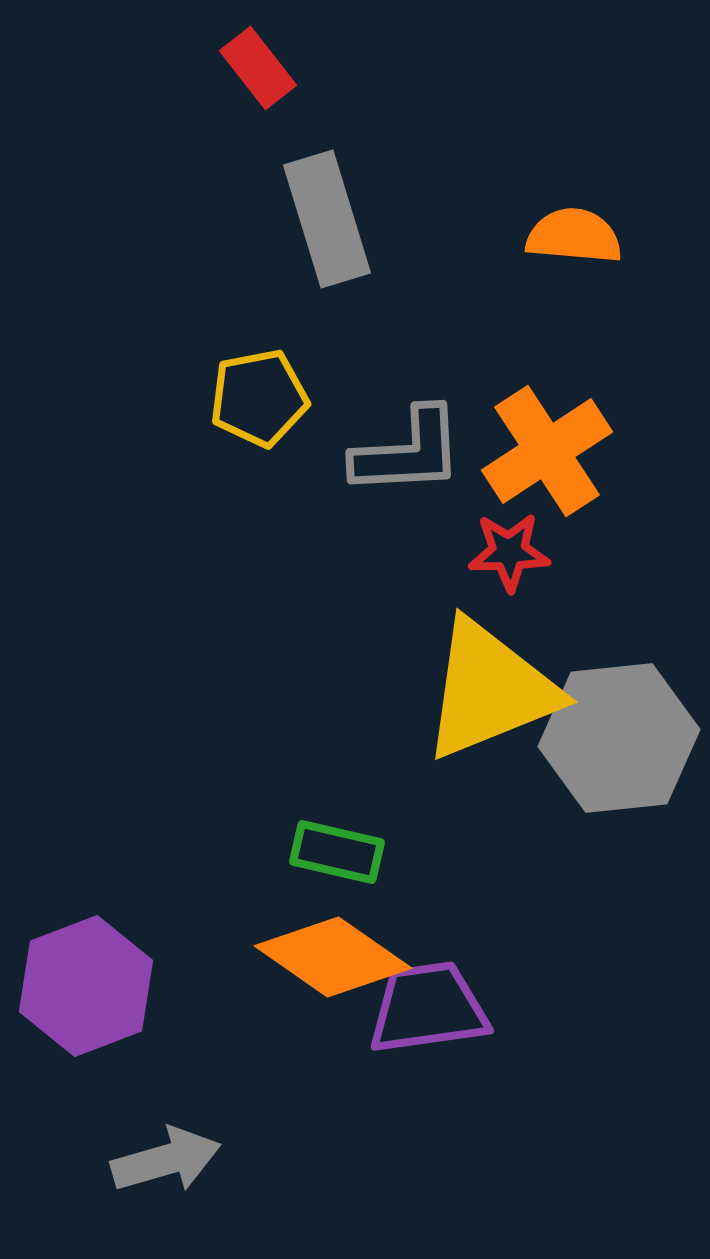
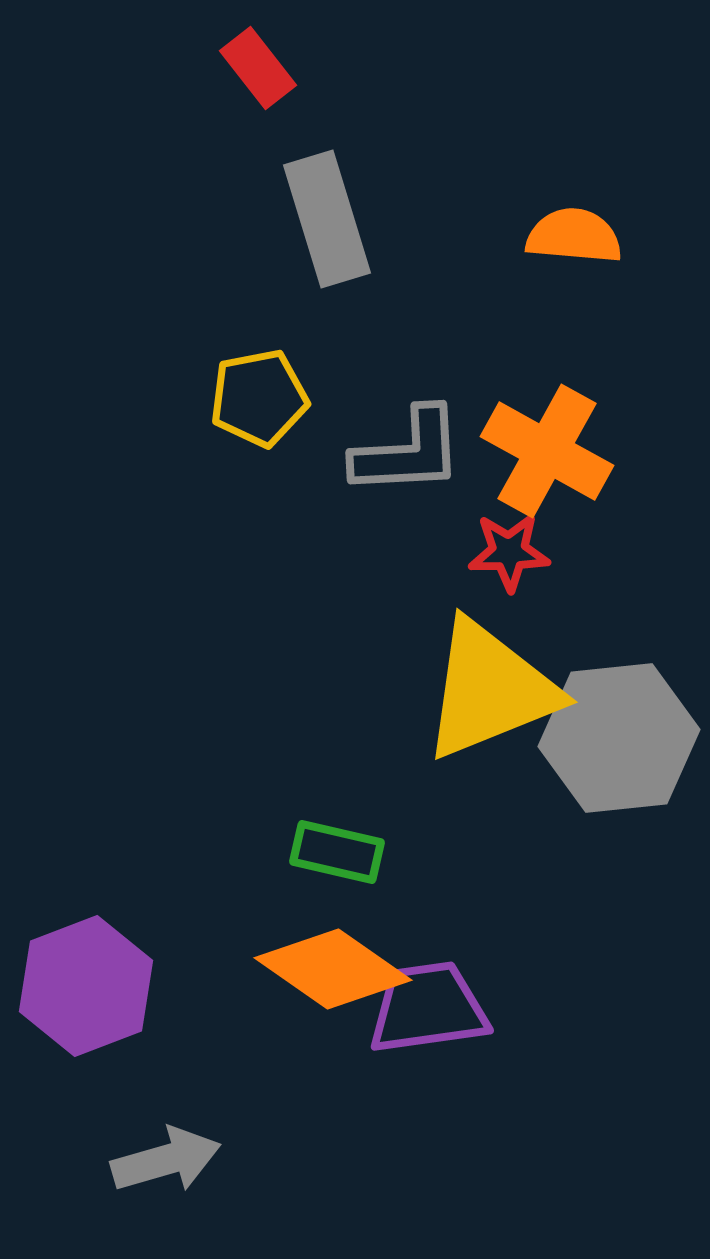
orange cross: rotated 28 degrees counterclockwise
orange diamond: moved 12 px down
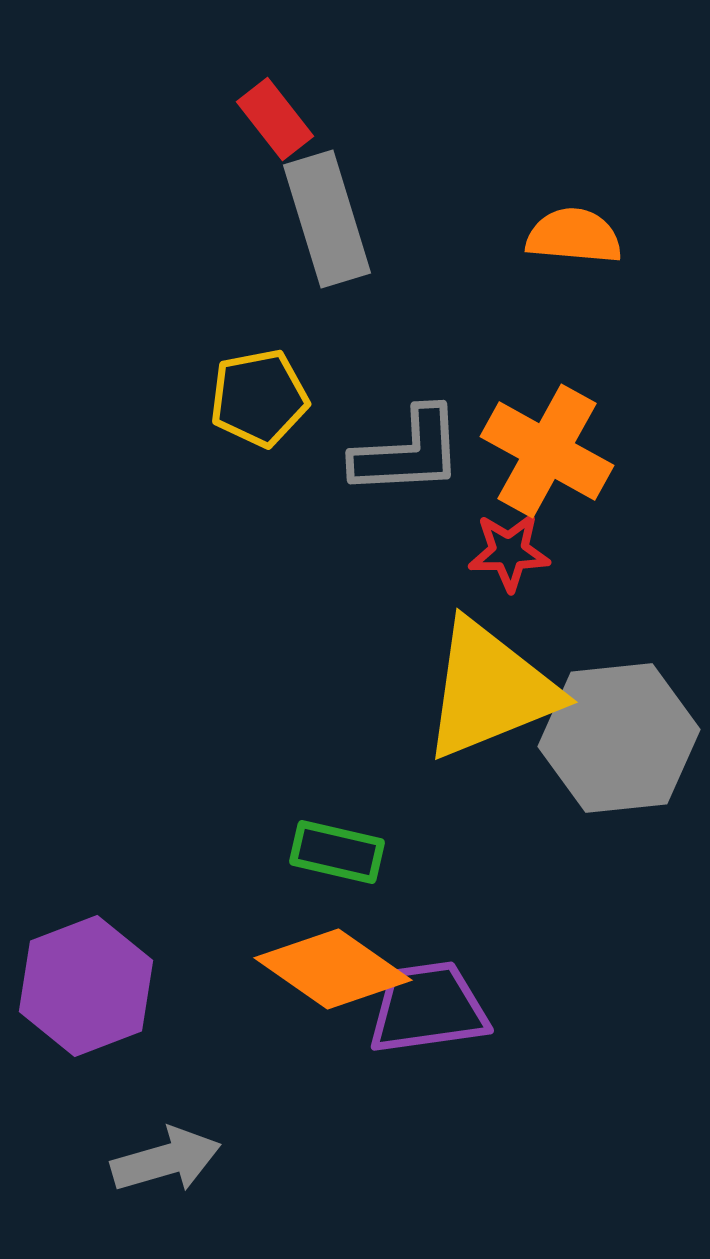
red rectangle: moved 17 px right, 51 px down
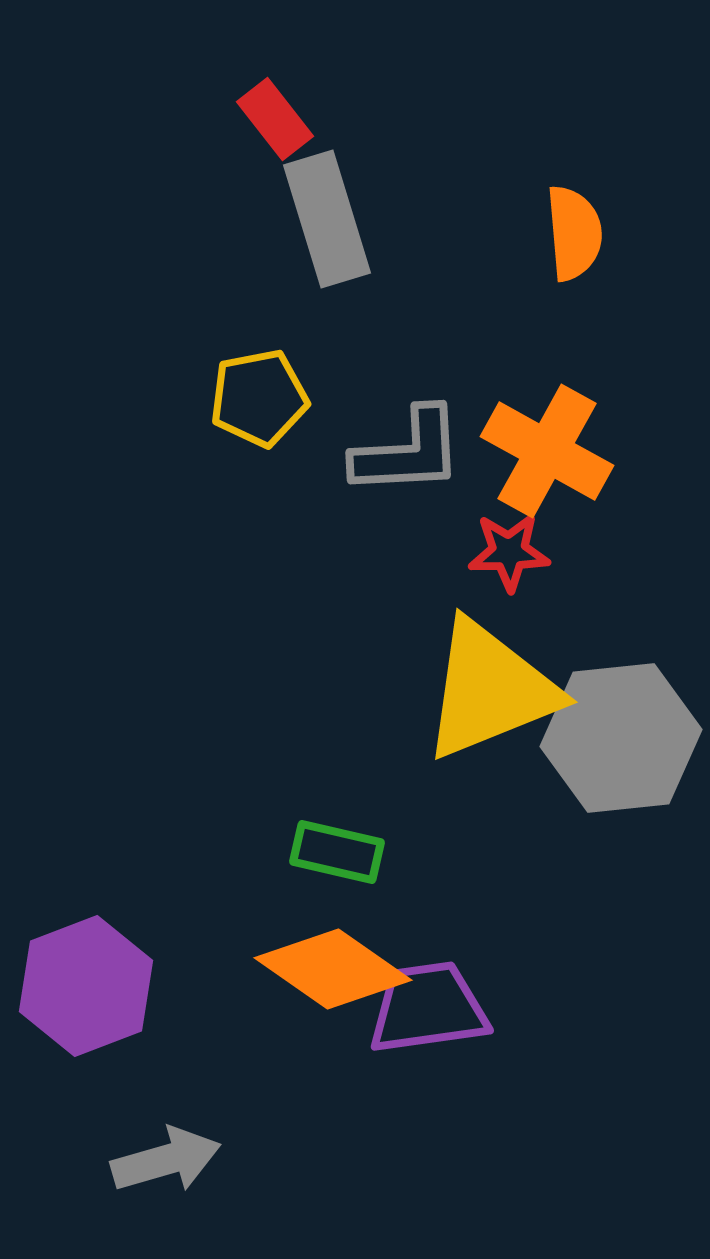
orange semicircle: moved 3 px up; rotated 80 degrees clockwise
gray hexagon: moved 2 px right
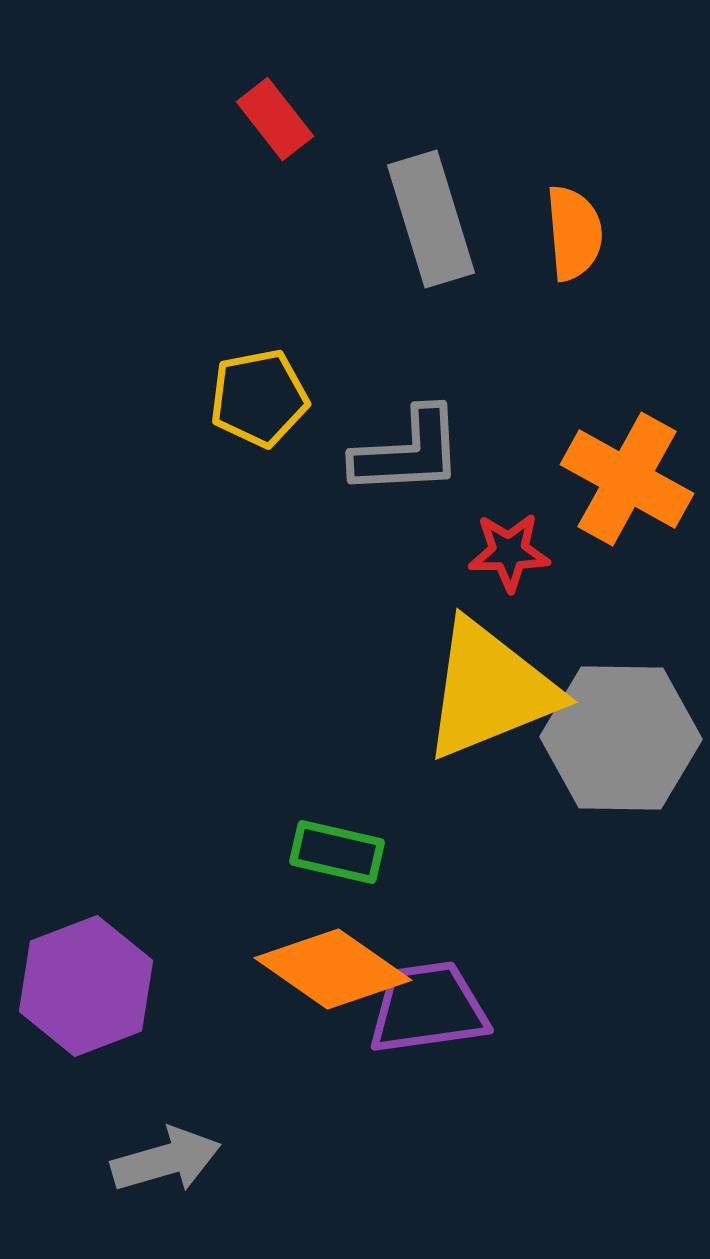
gray rectangle: moved 104 px right
orange cross: moved 80 px right, 28 px down
gray hexagon: rotated 7 degrees clockwise
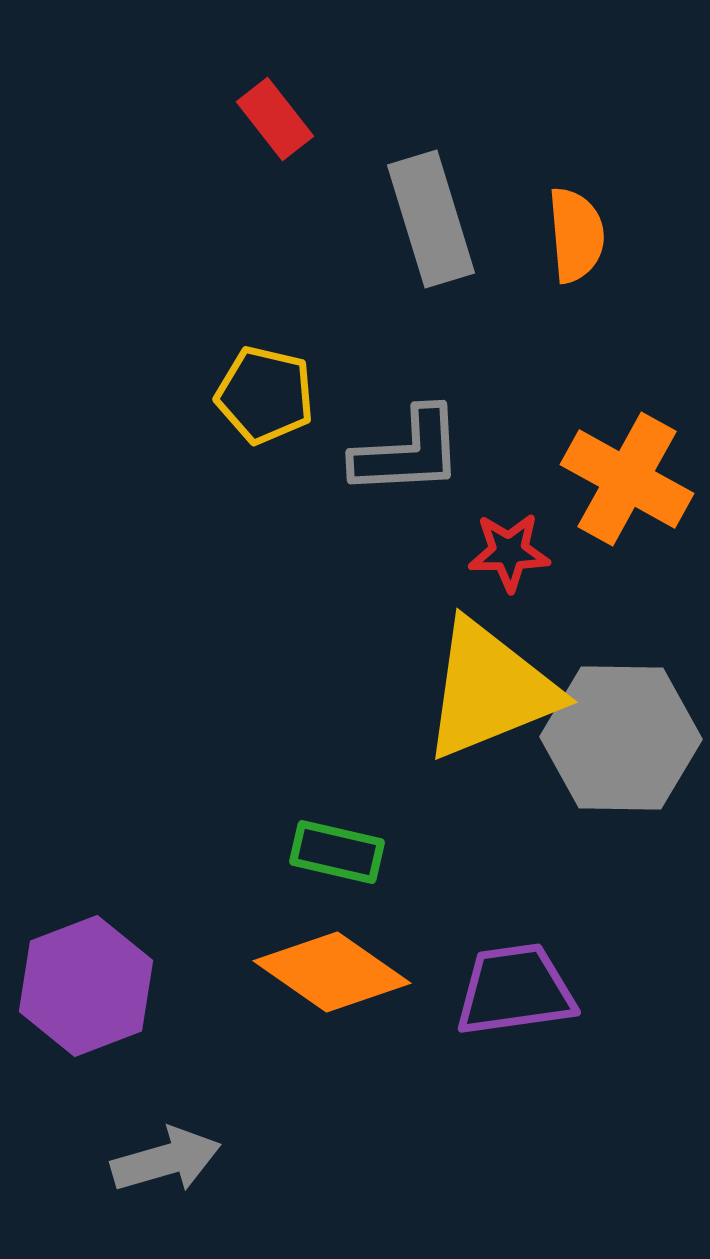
orange semicircle: moved 2 px right, 2 px down
yellow pentagon: moved 6 px right, 3 px up; rotated 24 degrees clockwise
orange diamond: moved 1 px left, 3 px down
purple trapezoid: moved 87 px right, 18 px up
